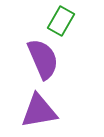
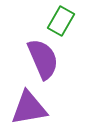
purple triangle: moved 10 px left, 3 px up
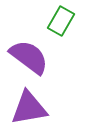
purple semicircle: moved 14 px left, 2 px up; rotated 30 degrees counterclockwise
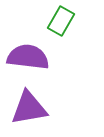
purple semicircle: moved 1 px left; rotated 30 degrees counterclockwise
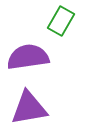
purple semicircle: rotated 15 degrees counterclockwise
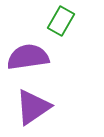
purple triangle: moved 4 px right, 1 px up; rotated 24 degrees counterclockwise
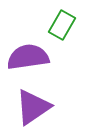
green rectangle: moved 1 px right, 4 px down
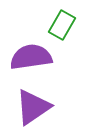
purple semicircle: moved 3 px right
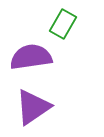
green rectangle: moved 1 px right, 1 px up
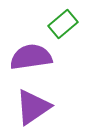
green rectangle: rotated 20 degrees clockwise
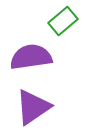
green rectangle: moved 3 px up
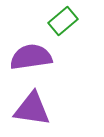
purple triangle: moved 1 px left, 2 px down; rotated 42 degrees clockwise
